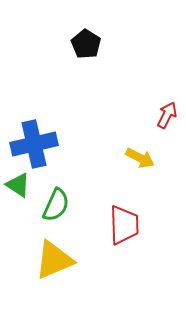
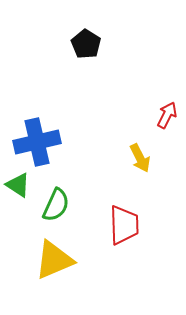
blue cross: moved 3 px right, 2 px up
yellow arrow: rotated 36 degrees clockwise
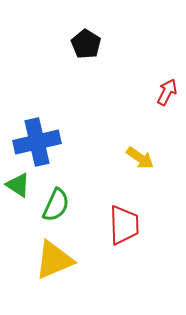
red arrow: moved 23 px up
yellow arrow: rotated 28 degrees counterclockwise
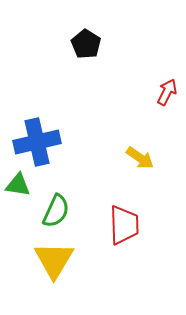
green triangle: rotated 24 degrees counterclockwise
green semicircle: moved 6 px down
yellow triangle: rotated 36 degrees counterclockwise
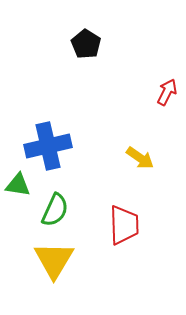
blue cross: moved 11 px right, 4 px down
green semicircle: moved 1 px left, 1 px up
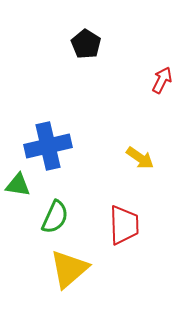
red arrow: moved 5 px left, 12 px up
green semicircle: moved 7 px down
yellow triangle: moved 15 px right, 9 px down; rotated 18 degrees clockwise
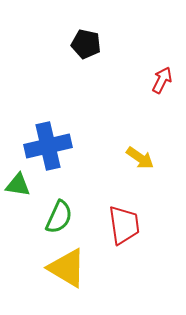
black pentagon: rotated 20 degrees counterclockwise
green semicircle: moved 4 px right
red trapezoid: rotated 6 degrees counterclockwise
yellow triangle: moved 2 px left, 1 px up; rotated 48 degrees counterclockwise
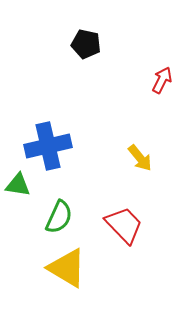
yellow arrow: rotated 16 degrees clockwise
red trapezoid: rotated 36 degrees counterclockwise
